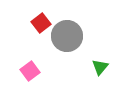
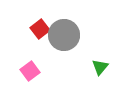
red square: moved 1 px left, 6 px down
gray circle: moved 3 px left, 1 px up
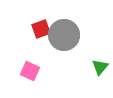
red square: moved 1 px right; rotated 18 degrees clockwise
pink square: rotated 30 degrees counterclockwise
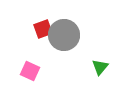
red square: moved 2 px right
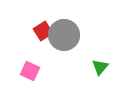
red square: moved 2 px down; rotated 12 degrees counterclockwise
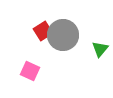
gray circle: moved 1 px left
green triangle: moved 18 px up
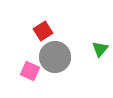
gray circle: moved 8 px left, 22 px down
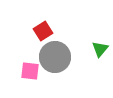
pink square: rotated 18 degrees counterclockwise
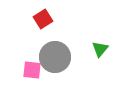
red square: moved 12 px up
pink square: moved 2 px right, 1 px up
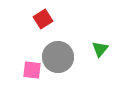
gray circle: moved 3 px right
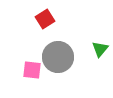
red square: moved 2 px right
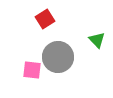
green triangle: moved 3 px left, 9 px up; rotated 24 degrees counterclockwise
